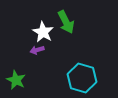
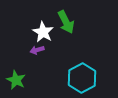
cyan hexagon: rotated 16 degrees clockwise
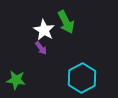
white star: moved 1 px right, 2 px up
purple arrow: moved 4 px right, 2 px up; rotated 112 degrees counterclockwise
green star: rotated 18 degrees counterclockwise
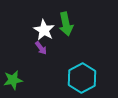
green arrow: moved 2 px down; rotated 15 degrees clockwise
green star: moved 3 px left; rotated 18 degrees counterclockwise
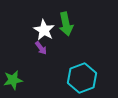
cyan hexagon: rotated 8 degrees clockwise
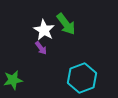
green arrow: rotated 25 degrees counterclockwise
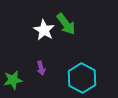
purple arrow: moved 20 px down; rotated 24 degrees clockwise
cyan hexagon: rotated 12 degrees counterclockwise
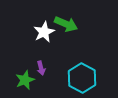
green arrow: rotated 30 degrees counterclockwise
white star: moved 2 px down; rotated 15 degrees clockwise
green star: moved 12 px right; rotated 12 degrees counterclockwise
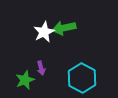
green arrow: moved 2 px left, 4 px down; rotated 145 degrees clockwise
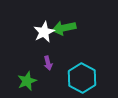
purple arrow: moved 7 px right, 5 px up
green star: moved 2 px right, 1 px down
